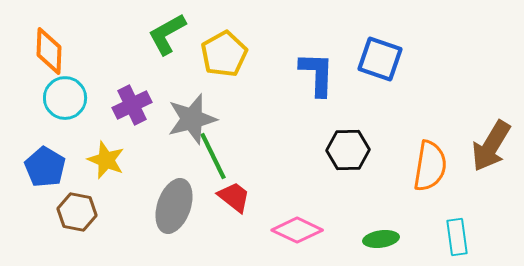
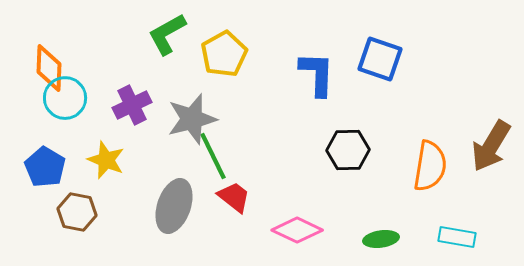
orange diamond: moved 17 px down
cyan rectangle: rotated 72 degrees counterclockwise
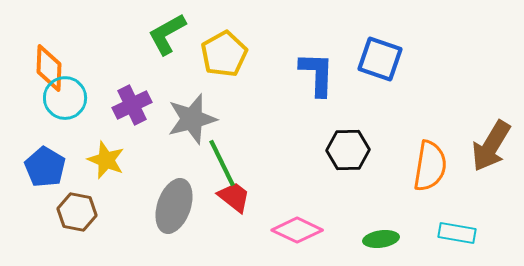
green line: moved 9 px right, 7 px down
cyan rectangle: moved 4 px up
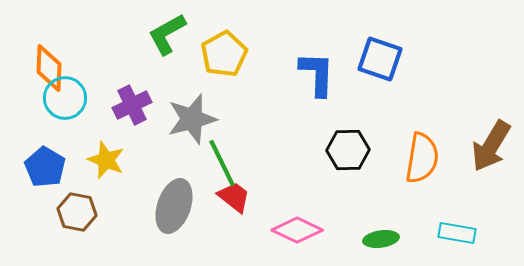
orange semicircle: moved 8 px left, 8 px up
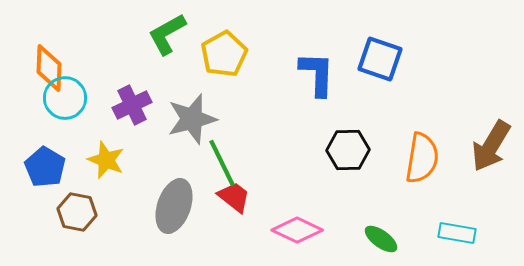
green ellipse: rotated 44 degrees clockwise
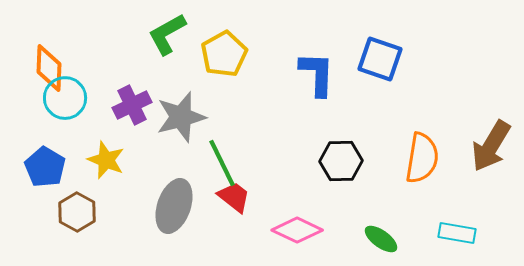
gray star: moved 11 px left, 2 px up
black hexagon: moved 7 px left, 11 px down
brown hexagon: rotated 18 degrees clockwise
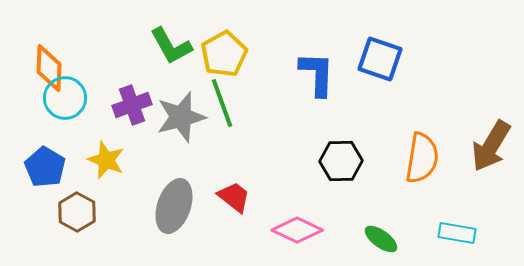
green L-shape: moved 4 px right, 12 px down; rotated 90 degrees counterclockwise
purple cross: rotated 6 degrees clockwise
green line: moved 60 px up; rotated 6 degrees clockwise
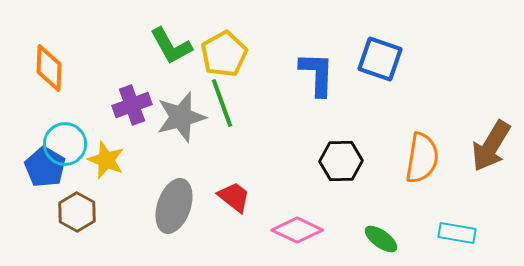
cyan circle: moved 46 px down
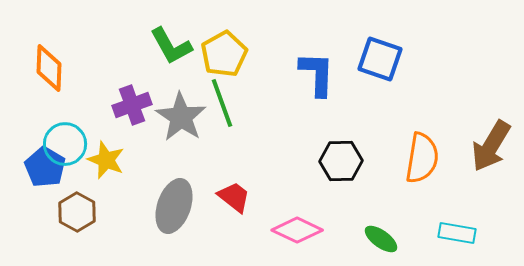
gray star: rotated 24 degrees counterclockwise
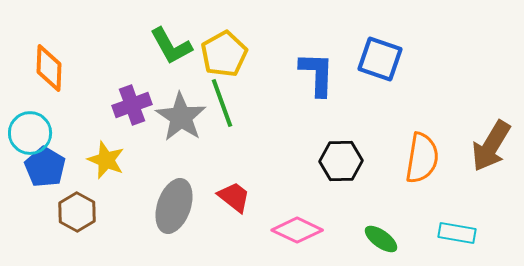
cyan circle: moved 35 px left, 11 px up
